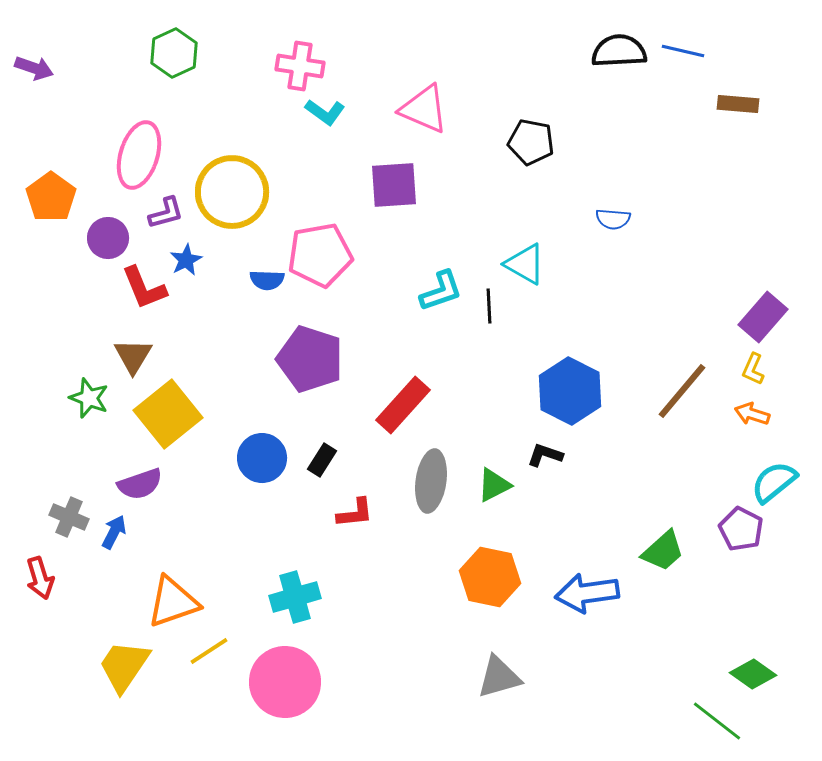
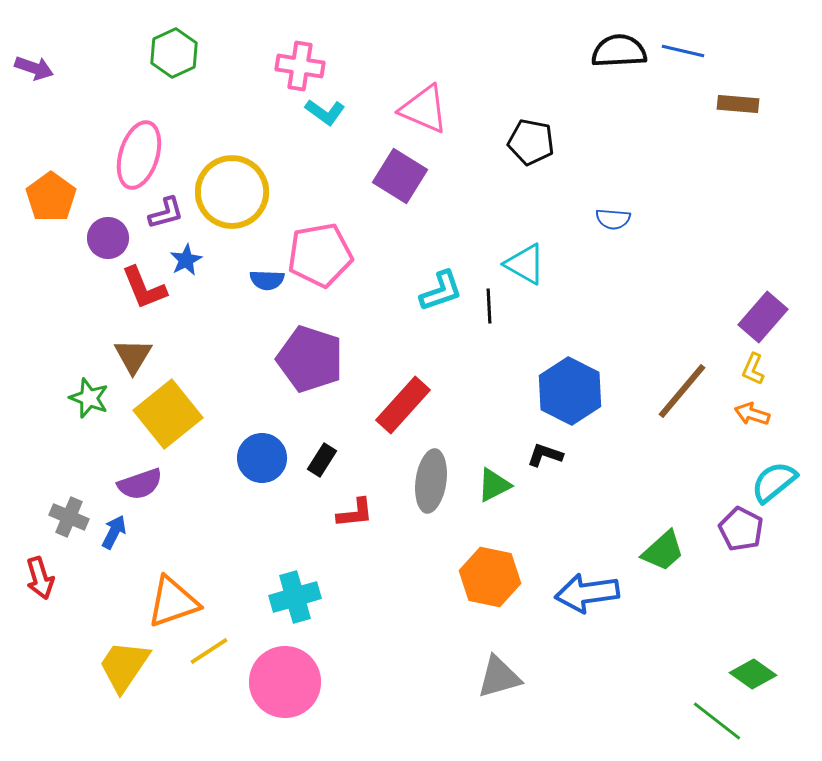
purple square at (394, 185): moved 6 px right, 9 px up; rotated 36 degrees clockwise
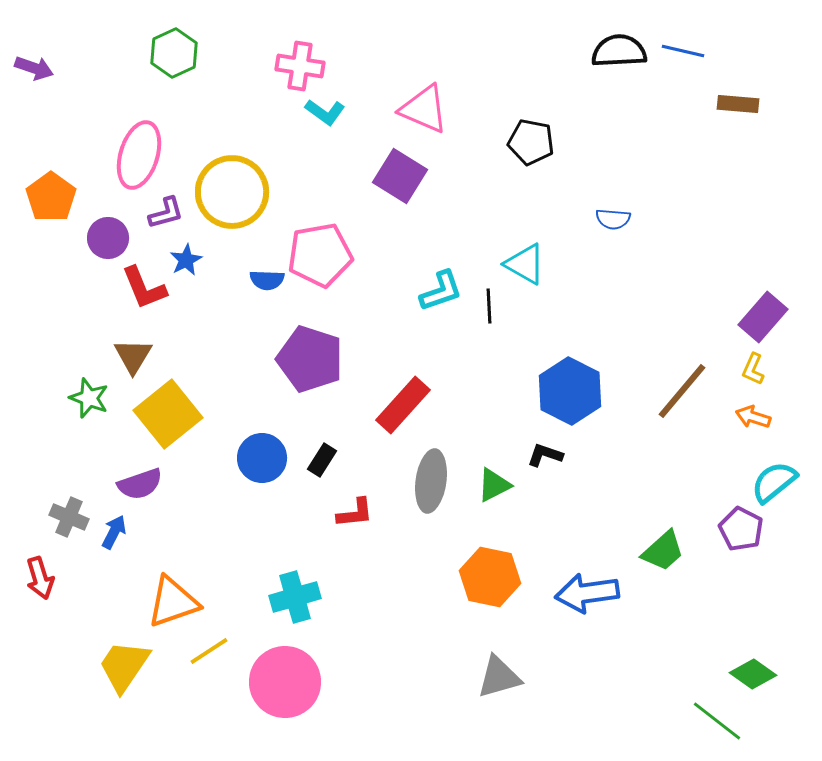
orange arrow at (752, 414): moved 1 px right, 3 px down
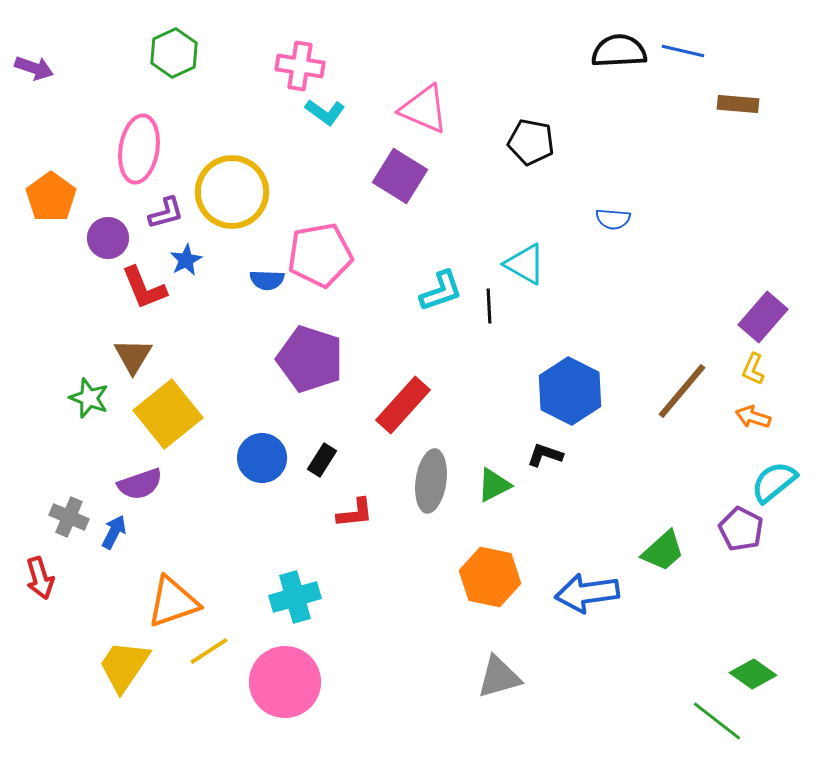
pink ellipse at (139, 155): moved 6 px up; rotated 8 degrees counterclockwise
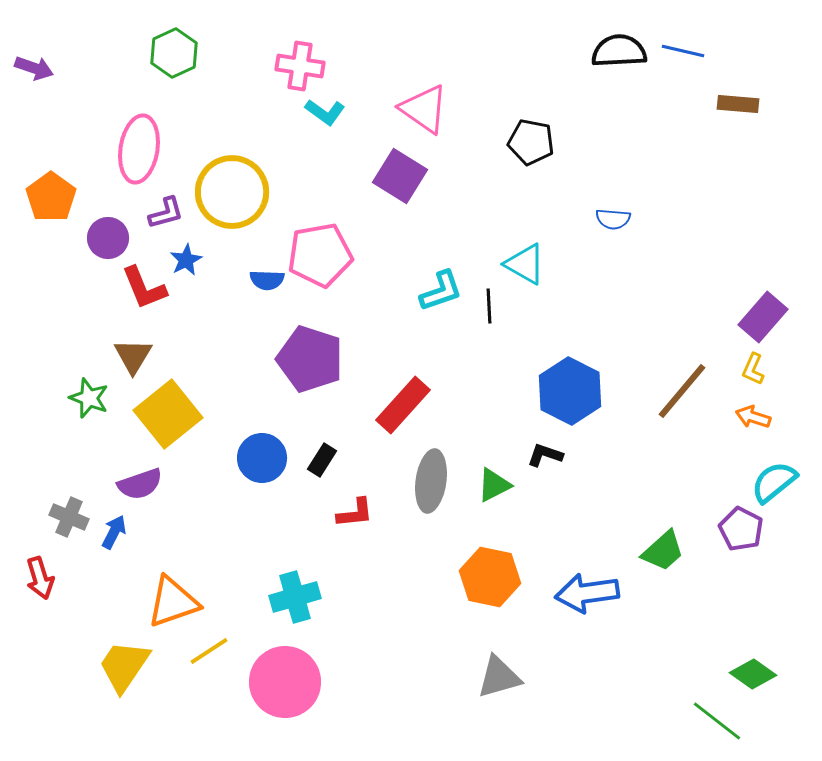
pink triangle at (424, 109): rotated 12 degrees clockwise
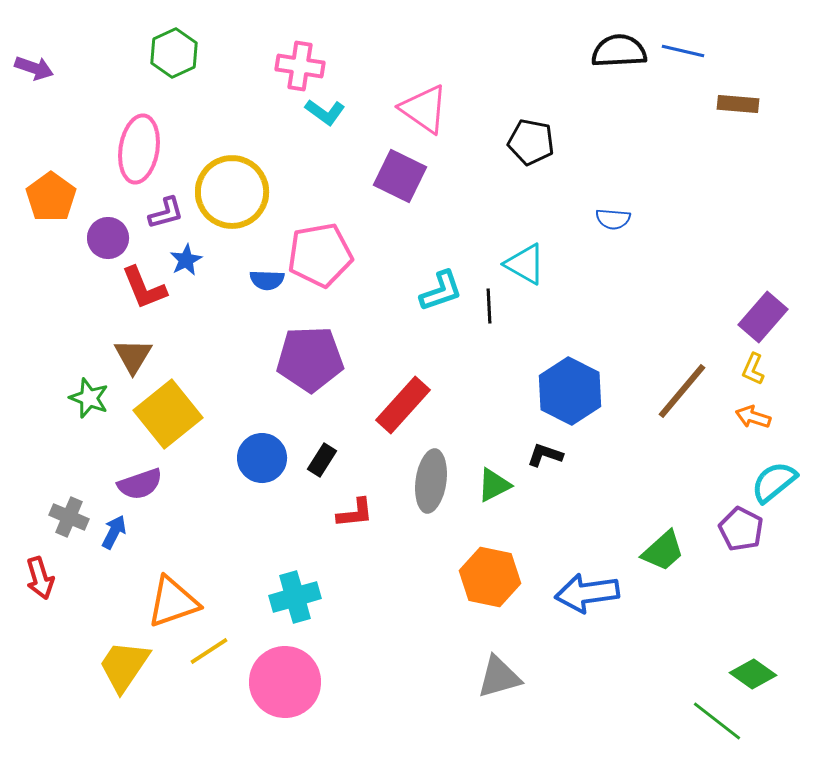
purple square at (400, 176): rotated 6 degrees counterclockwise
purple pentagon at (310, 359): rotated 20 degrees counterclockwise
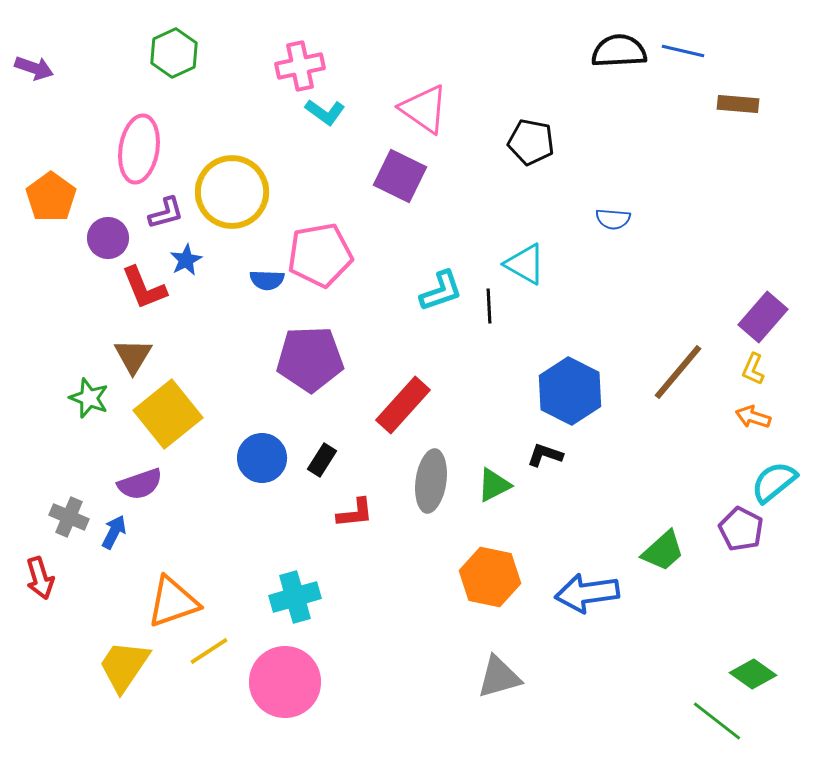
pink cross at (300, 66): rotated 21 degrees counterclockwise
brown line at (682, 391): moved 4 px left, 19 px up
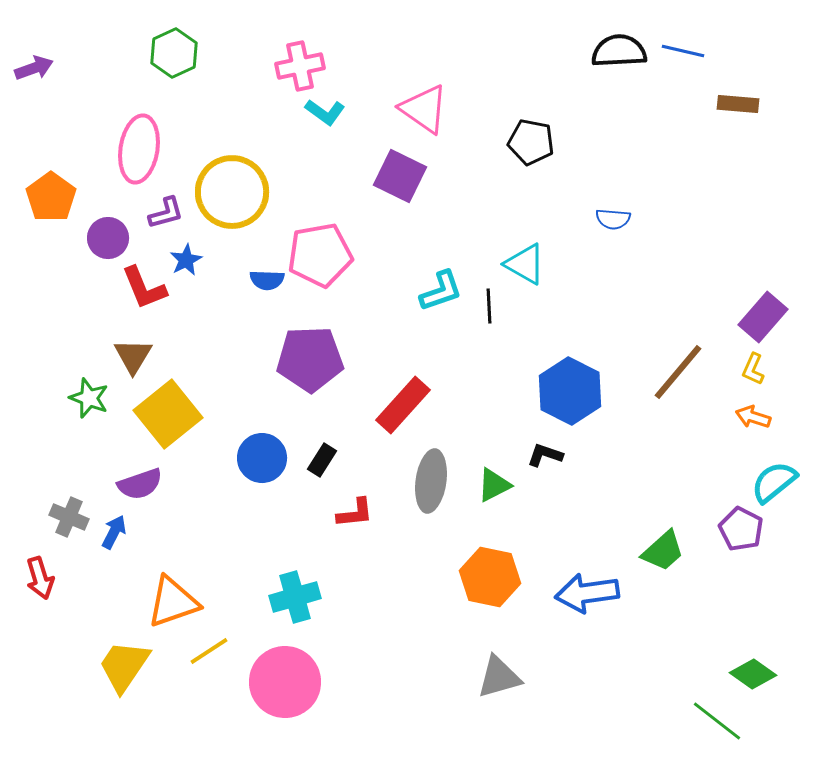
purple arrow at (34, 68): rotated 39 degrees counterclockwise
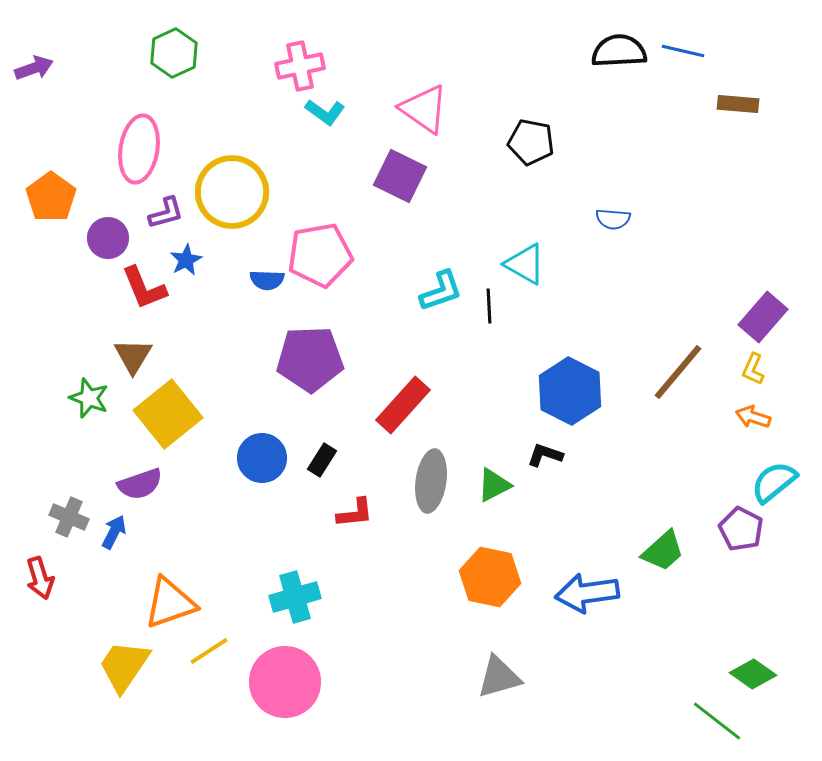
orange triangle at (173, 602): moved 3 px left, 1 px down
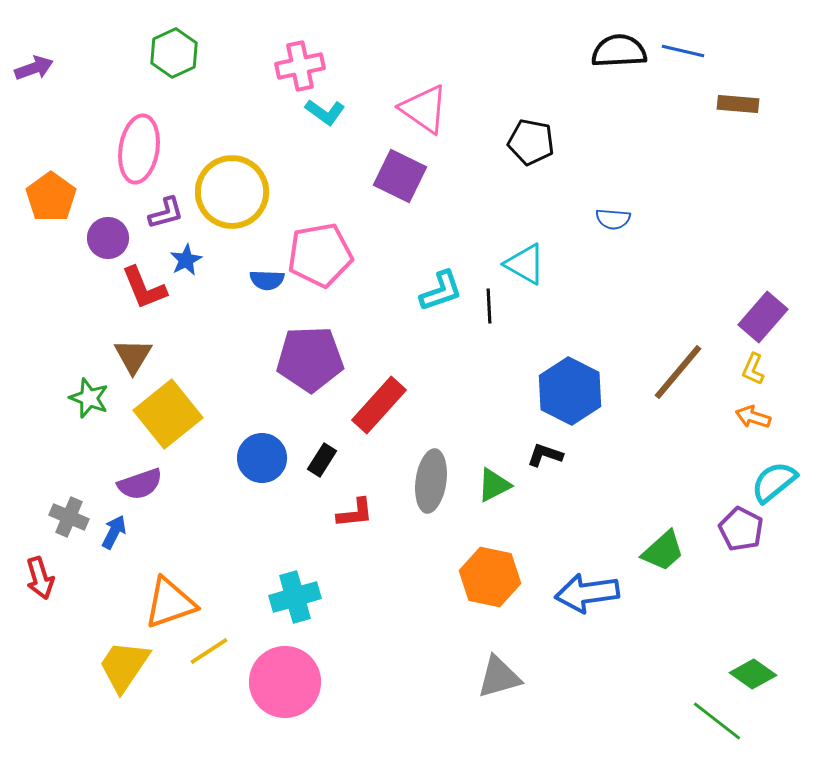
red rectangle at (403, 405): moved 24 px left
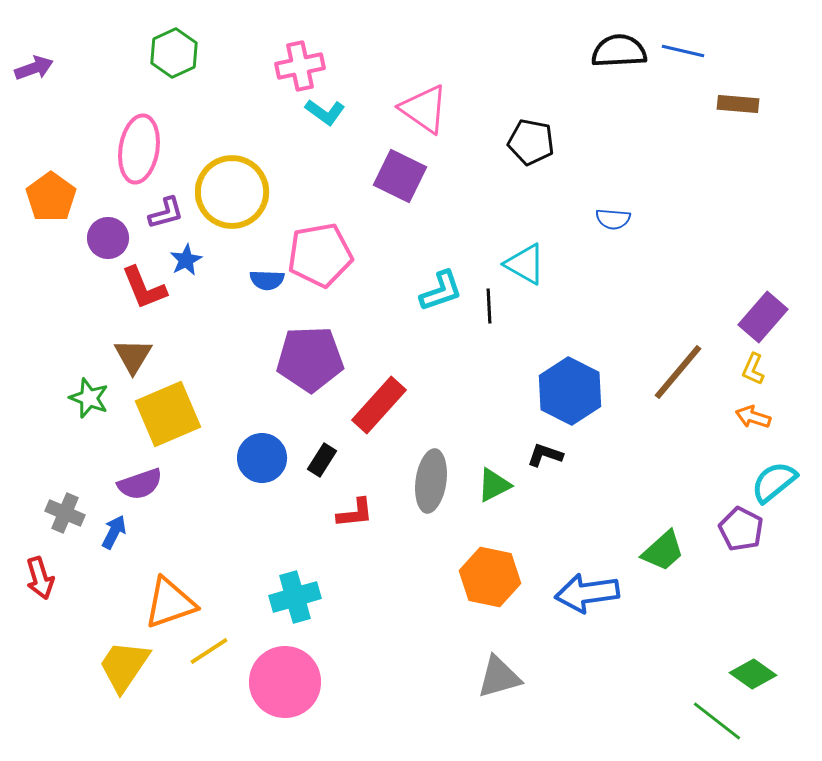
yellow square at (168, 414): rotated 16 degrees clockwise
gray cross at (69, 517): moved 4 px left, 4 px up
